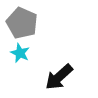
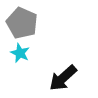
black arrow: moved 4 px right, 1 px down
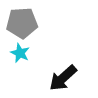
gray pentagon: rotated 28 degrees counterclockwise
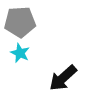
gray pentagon: moved 2 px left, 1 px up
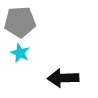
black arrow: rotated 40 degrees clockwise
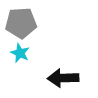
gray pentagon: moved 1 px right, 1 px down
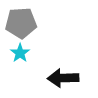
cyan star: rotated 12 degrees clockwise
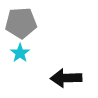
black arrow: moved 3 px right
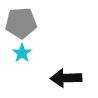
cyan star: moved 2 px right
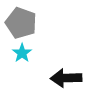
gray pentagon: rotated 24 degrees clockwise
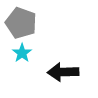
black arrow: moved 3 px left, 6 px up
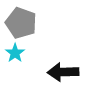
cyan star: moved 7 px left
